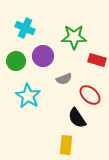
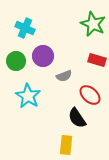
green star: moved 19 px right, 13 px up; rotated 25 degrees clockwise
gray semicircle: moved 3 px up
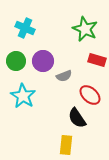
green star: moved 8 px left, 5 px down
purple circle: moved 5 px down
cyan star: moved 5 px left
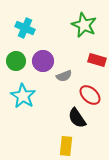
green star: moved 1 px left, 4 px up
yellow rectangle: moved 1 px down
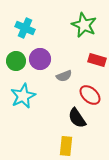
purple circle: moved 3 px left, 2 px up
cyan star: rotated 15 degrees clockwise
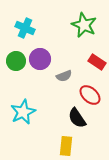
red rectangle: moved 2 px down; rotated 18 degrees clockwise
cyan star: moved 16 px down
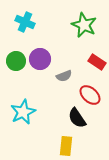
cyan cross: moved 6 px up
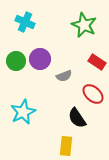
red ellipse: moved 3 px right, 1 px up
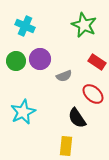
cyan cross: moved 4 px down
